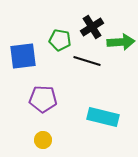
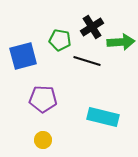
blue square: rotated 8 degrees counterclockwise
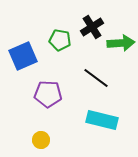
green arrow: moved 1 px down
blue square: rotated 8 degrees counterclockwise
black line: moved 9 px right, 17 px down; rotated 20 degrees clockwise
purple pentagon: moved 5 px right, 5 px up
cyan rectangle: moved 1 px left, 3 px down
yellow circle: moved 2 px left
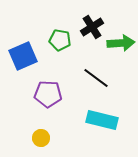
yellow circle: moved 2 px up
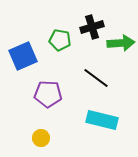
black cross: rotated 15 degrees clockwise
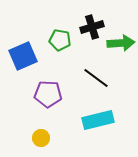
cyan rectangle: moved 4 px left; rotated 28 degrees counterclockwise
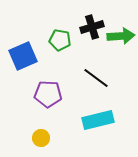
green arrow: moved 7 px up
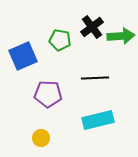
black cross: rotated 20 degrees counterclockwise
black line: moved 1 px left; rotated 40 degrees counterclockwise
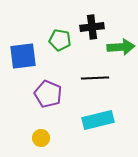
black cross: rotated 30 degrees clockwise
green arrow: moved 11 px down
blue square: rotated 16 degrees clockwise
purple pentagon: rotated 20 degrees clockwise
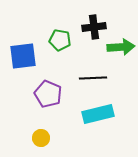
black cross: moved 2 px right
black line: moved 2 px left
cyan rectangle: moved 6 px up
